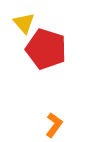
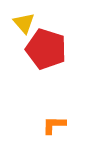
orange L-shape: rotated 125 degrees counterclockwise
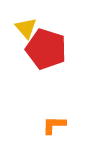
yellow triangle: moved 2 px right, 5 px down
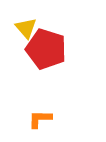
orange L-shape: moved 14 px left, 6 px up
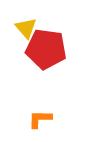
red pentagon: rotated 9 degrees counterclockwise
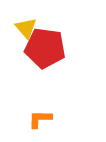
red pentagon: moved 1 px left, 1 px up
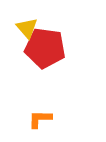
yellow triangle: moved 1 px right
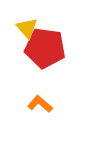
orange L-shape: moved 15 px up; rotated 40 degrees clockwise
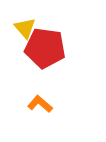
yellow triangle: moved 2 px left
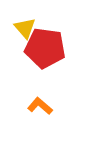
orange L-shape: moved 2 px down
